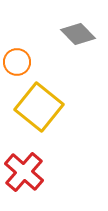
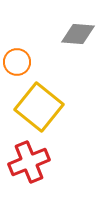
gray diamond: rotated 40 degrees counterclockwise
red cross: moved 5 px right, 10 px up; rotated 27 degrees clockwise
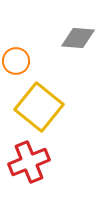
gray diamond: moved 4 px down
orange circle: moved 1 px left, 1 px up
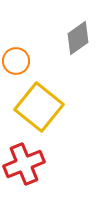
gray diamond: rotated 40 degrees counterclockwise
red cross: moved 5 px left, 2 px down
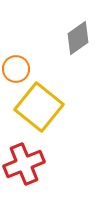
orange circle: moved 8 px down
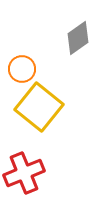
orange circle: moved 6 px right
red cross: moved 9 px down
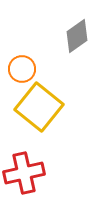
gray diamond: moved 1 px left, 2 px up
red cross: rotated 9 degrees clockwise
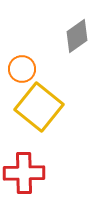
red cross: rotated 12 degrees clockwise
